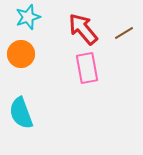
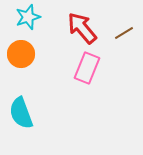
red arrow: moved 1 px left, 1 px up
pink rectangle: rotated 32 degrees clockwise
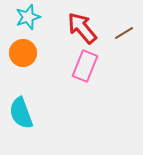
orange circle: moved 2 px right, 1 px up
pink rectangle: moved 2 px left, 2 px up
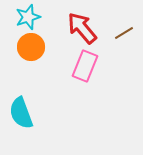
orange circle: moved 8 px right, 6 px up
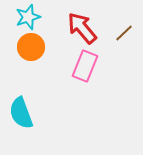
brown line: rotated 12 degrees counterclockwise
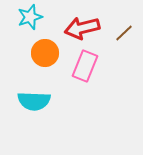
cyan star: moved 2 px right
red arrow: rotated 64 degrees counterclockwise
orange circle: moved 14 px right, 6 px down
cyan semicircle: moved 13 px right, 12 px up; rotated 68 degrees counterclockwise
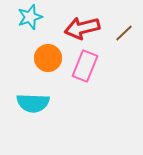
orange circle: moved 3 px right, 5 px down
cyan semicircle: moved 1 px left, 2 px down
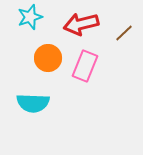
red arrow: moved 1 px left, 4 px up
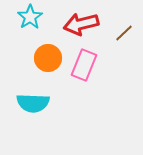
cyan star: rotated 15 degrees counterclockwise
pink rectangle: moved 1 px left, 1 px up
